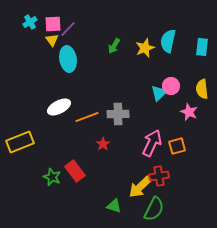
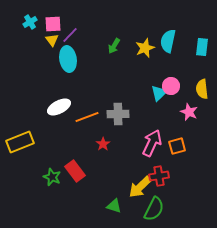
purple line: moved 2 px right, 6 px down
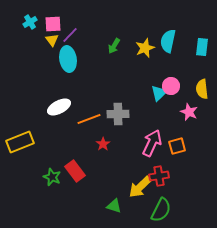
orange line: moved 2 px right, 2 px down
green semicircle: moved 7 px right, 1 px down
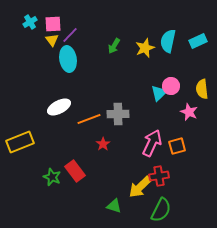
cyan rectangle: moved 4 px left, 6 px up; rotated 60 degrees clockwise
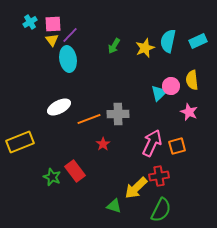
yellow semicircle: moved 10 px left, 9 px up
yellow arrow: moved 4 px left, 1 px down
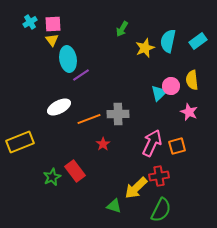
purple line: moved 11 px right, 40 px down; rotated 12 degrees clockwise
cyan rectangle: rotated 12 degrees counterclockwise
green arrow: moved 8 px right, 17 px up
green star: rotated 24 degrees clockwise
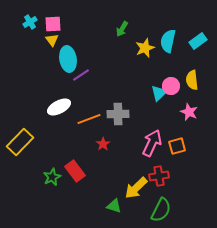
yellow rectangle: rotated 24 degrees counterclockwise
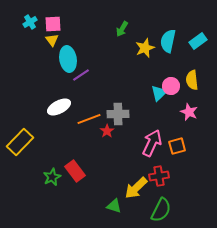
red star: moved 4 px right, 13 px up
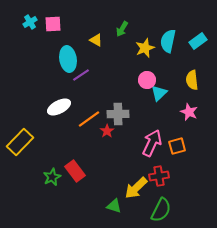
yellow triangle: moved 44 px right; rotated 24 degrees counterclockwise
pink circle: moved 24 px left, 6 px up
orange line: rotated 15 degrees counterclockwise
